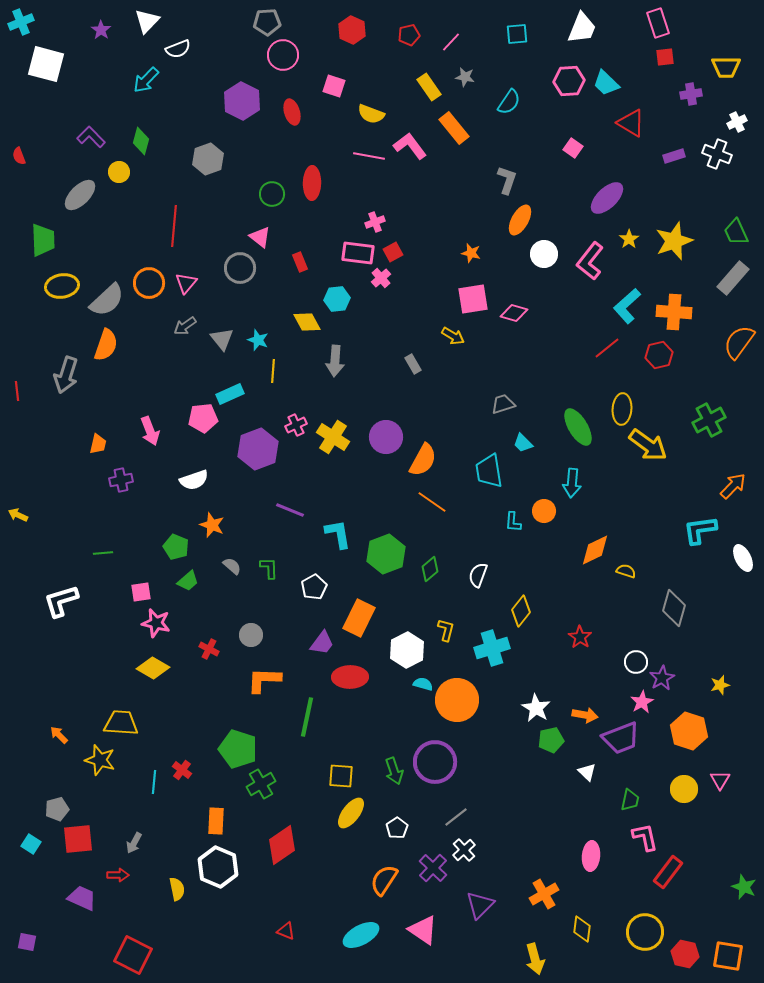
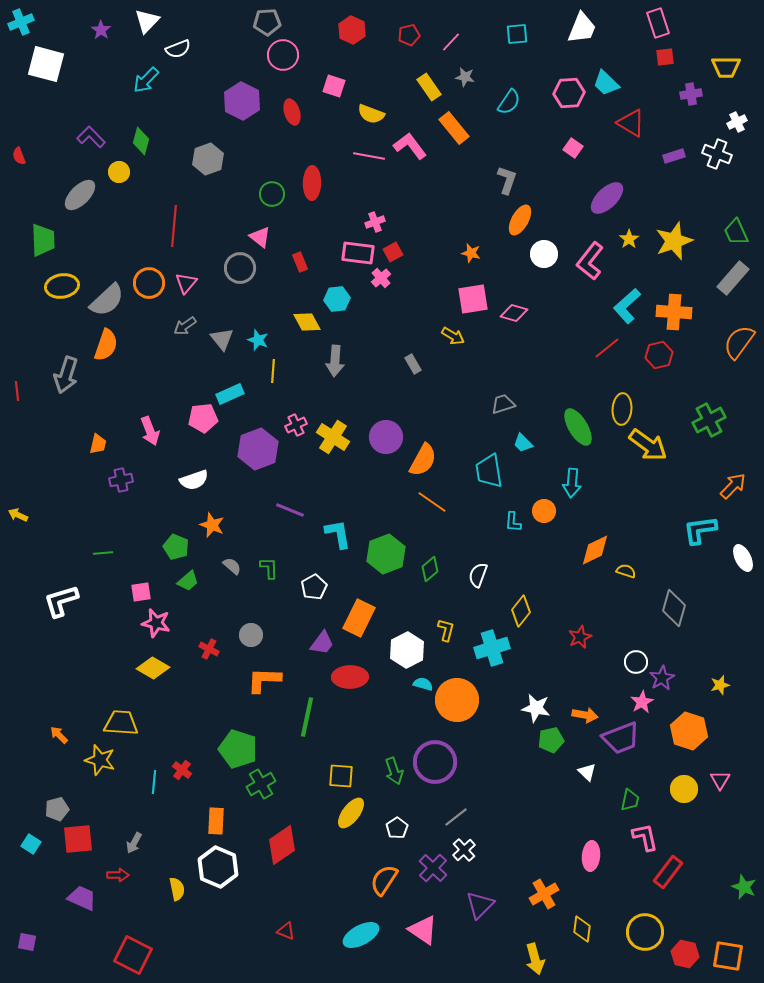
pink hexagon at (569, 81): moved 12 px down
red star at (580, 637): rotated 15 degrees clockwise
white star at (536, 708): rotated 20 degrees counterclockwise
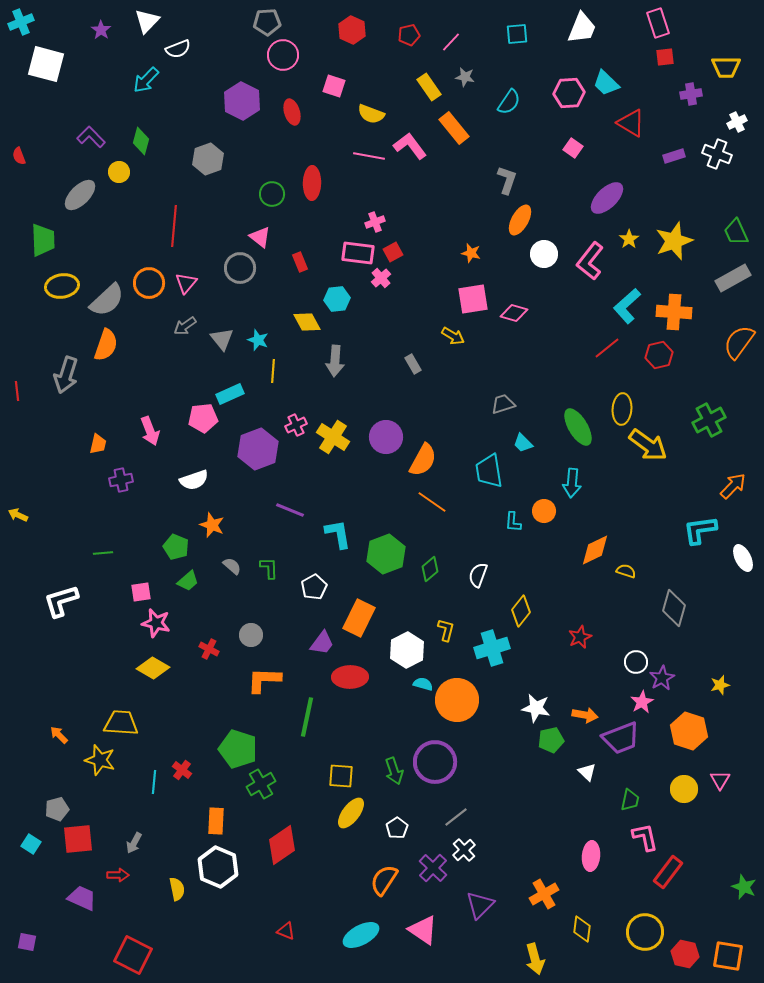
gray rectangle at (733, 278): rotated 20 degrees clockwise
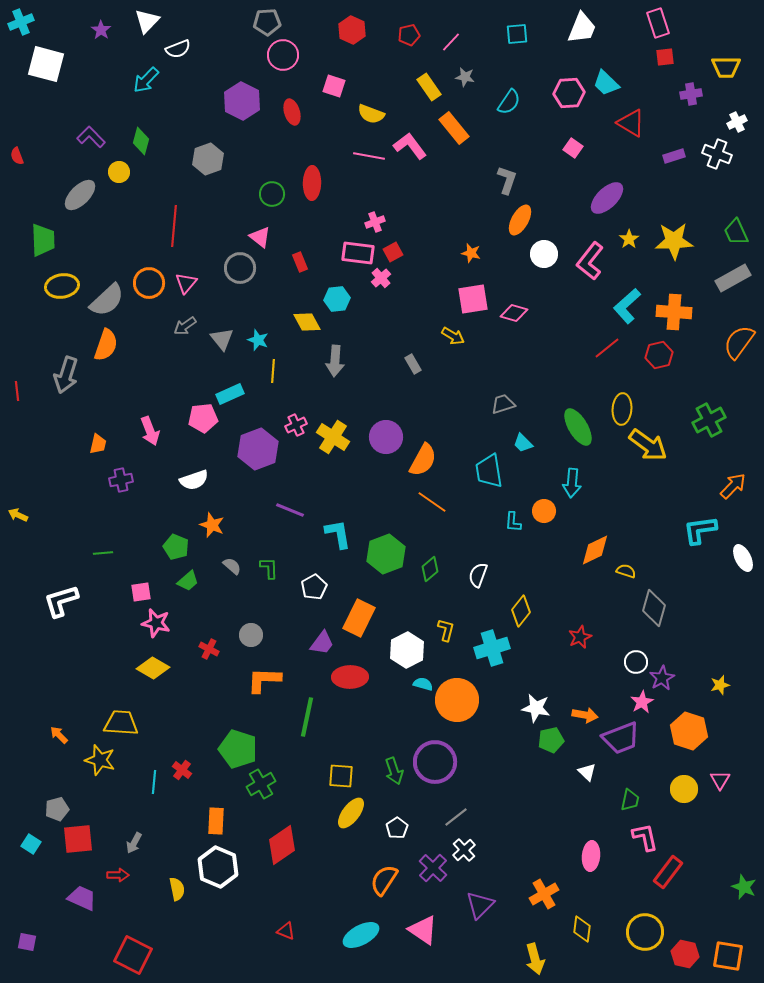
red semicircle at (19, 156): moved 2 px left
yellow star at (674, 241): rotated 18 degrees clockwise
gray diamond at (674, 608): moved 20 px left
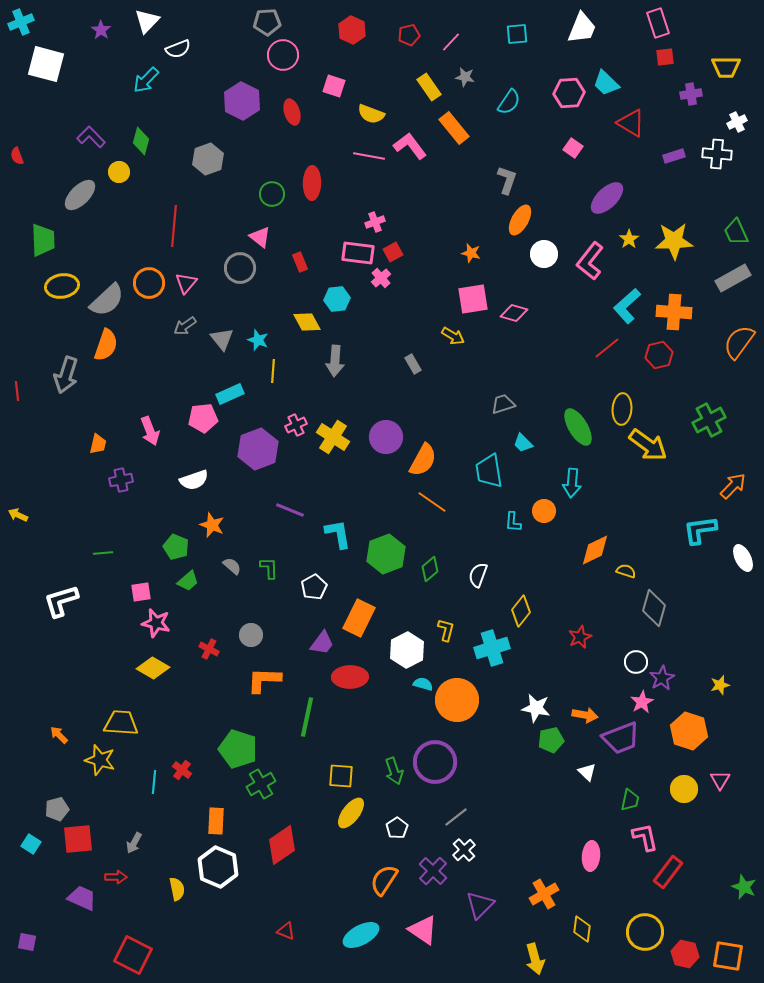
white cross at (717, 154): rotated 16 degrees counterclockwise
purple cross at (433, 868): moved 3 px down
red arrow at (118, 875): moved 2 px left, 2 px down
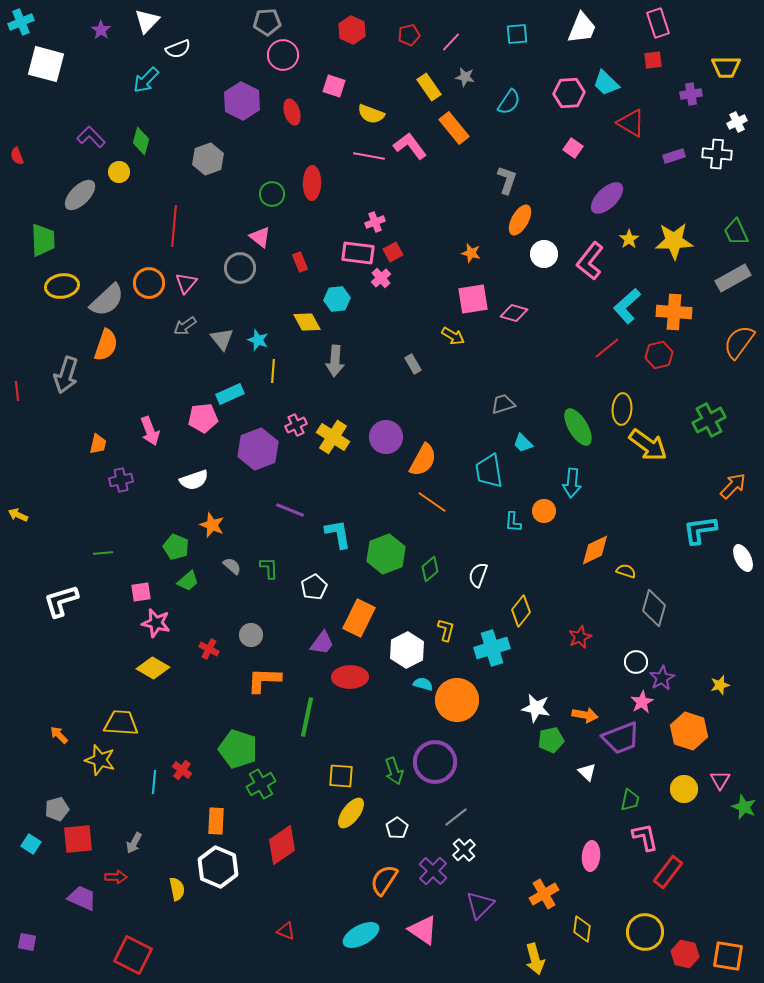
red square at (665, 57): moved 12 px left, 3 px down
green star at (744, 887): moved 80 px up
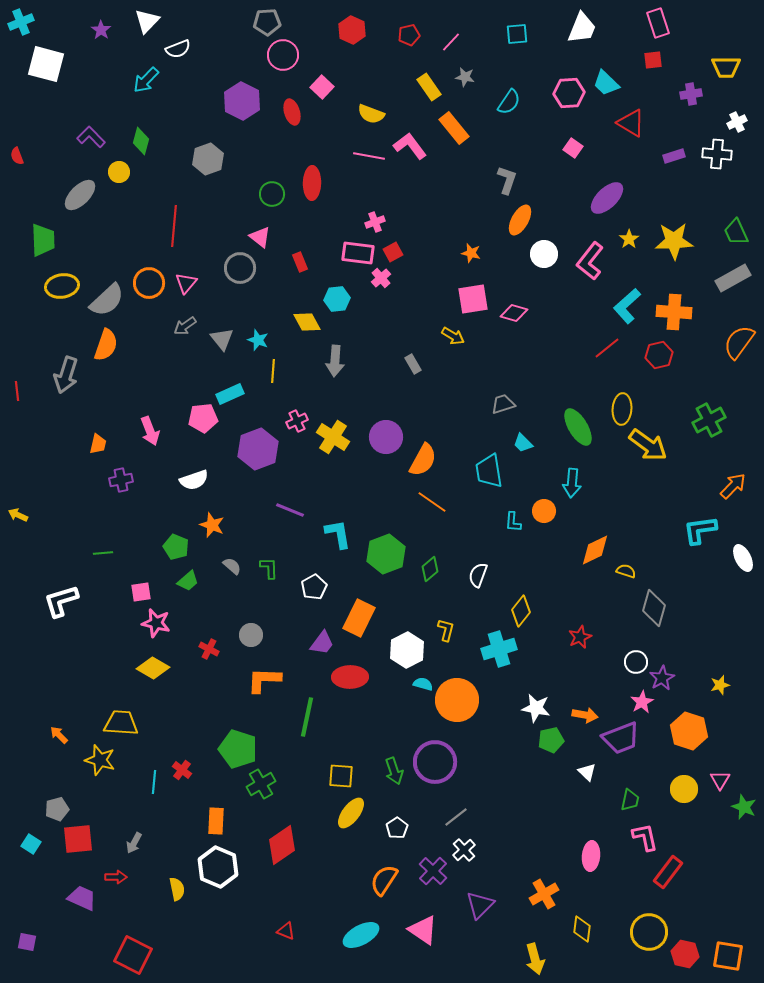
pink square at (334, 86): moved 12 px left, 1 px down; rotated 25 degrees clockwise
pink cross at (296, 425): moved 1 px right, 4 px up
cyan cross at (492, 648): moved 7 px right, 1 px down
yellow circle at (645, 932): moved 4 px right
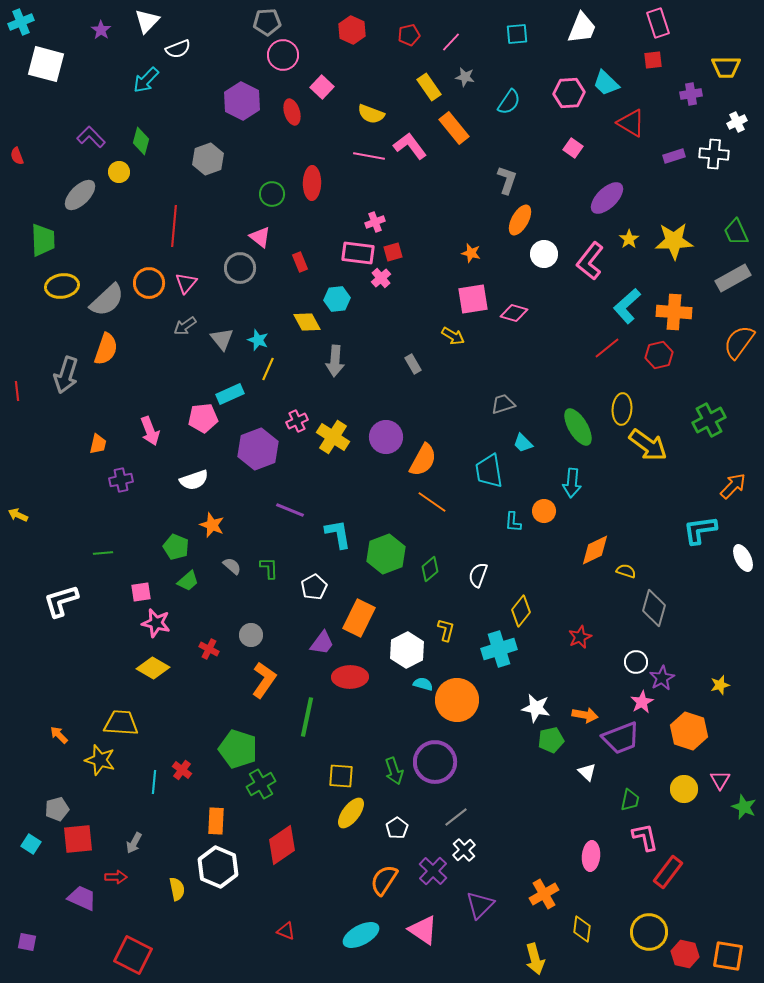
white cross at (717, 154): moved 3 px left
red square at (393, 252): rotated 12 degrees clockwise
orange semicircle at (106, 345): moved 4 px down
yellow line at (273, 371): moved 5 px left, 2 px up; rotated 20 degrees clockwise
orange L-shape at (264, 680): rotated 123 degrees clockwise
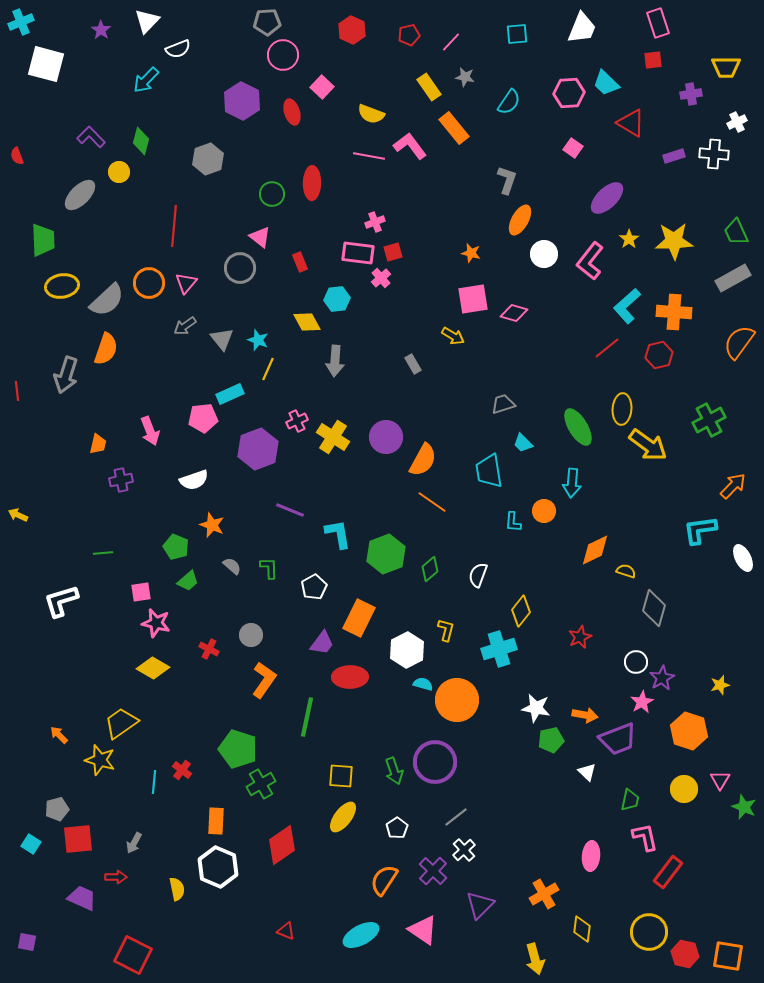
yellow trapezoid at (121, 723): rotated 39 degrees counterclockwise
purple trapezoid at (621, 738): moved 3 px left, 1 px down
yellow ellipse at (351, 813): moved 8 px left, 4 px down
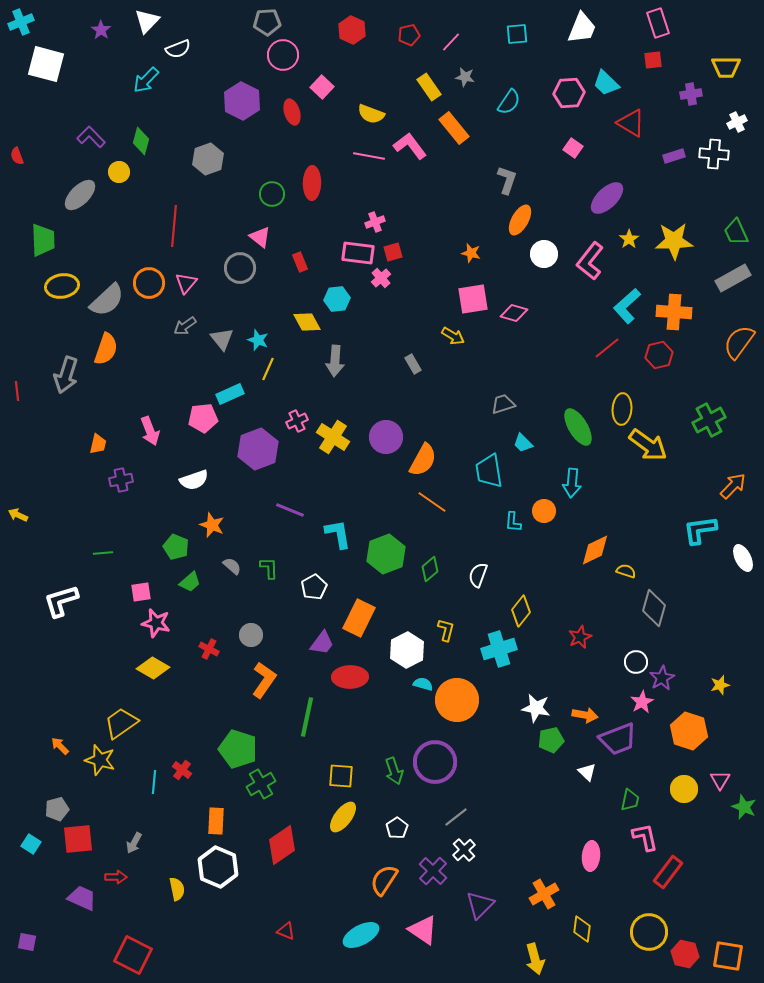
green trapezoid at (188, 581): moved 2 px right, 1 px down
orange arrow at (59, 735): moved 1 px right, 11 px down
